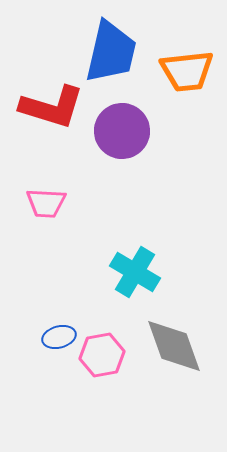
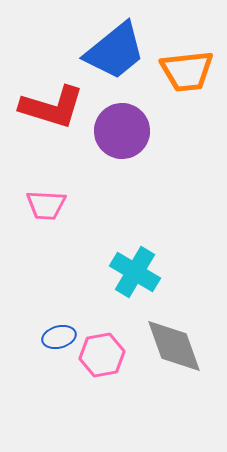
blue trapezoid: moved 4 px right, 1 px up; rotated 38 degrees clockwise
pink trapezoid: moved 2 px down
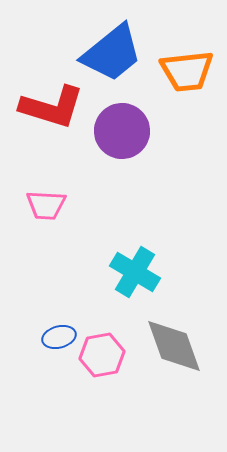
blue trapezoid: moved 3 px left, 2 px down
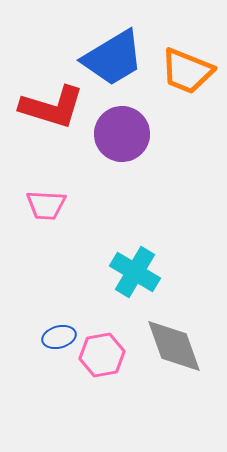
blue trapezoid: moved 1 px right, 5 px down; rotated 8 degrees clockwise
orange trapezoid: rotated 28 degrees clockwise
purple circle: moved 3 px down
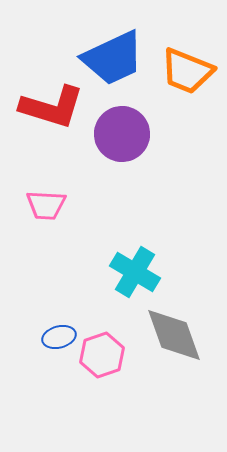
blue trapezoid: rotated 6 degrees clockwise
gray diamond: moved 11 px up
pink hexagon: rotated 9 degrees counterclockwise
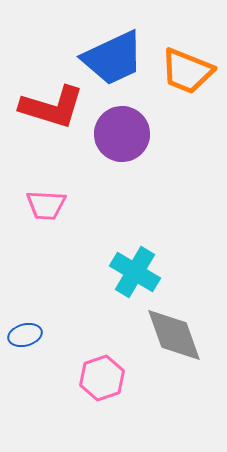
blue ellipse: moved 34 px left, 2 px up
pink hexagon: moved 23 px down
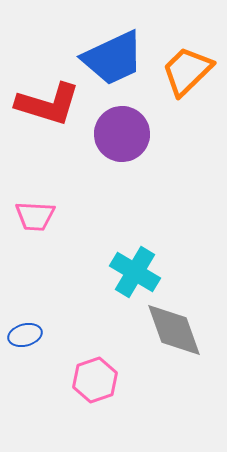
orange trapezoid: rotated 114 degrees clockwise
red L-shape: moved 4 px left, 3 px up
pink trapezoid: moved 11 px left, 11 px down
gray diamond: moved 5 px up
pink hexagon: moved 7 px left, 2 px down
